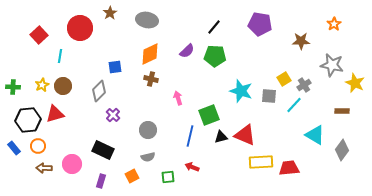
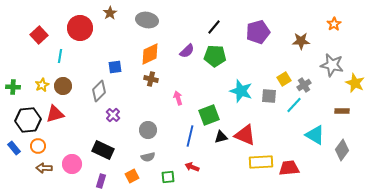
purple pentagon at (260, 24): moved 2 px left, 8 px down; rotated 25 degrees counterclockwise
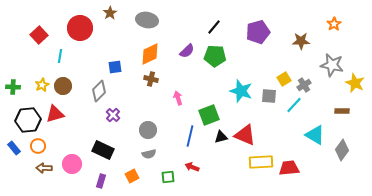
gray semicircle at (148, 157): moved 1 px right, 3 px up
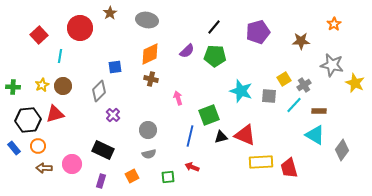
brown rectangle at (342, 111): moved 23 px left
red trapezoid at (289, 168): rotated 100 degrees counterclockwise
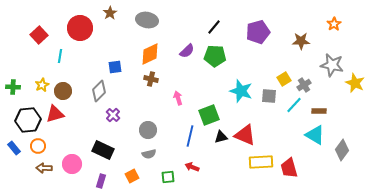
brown circle at (63, 86): moved 5 px down
